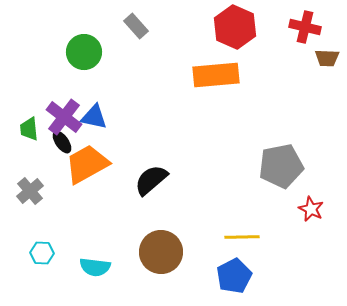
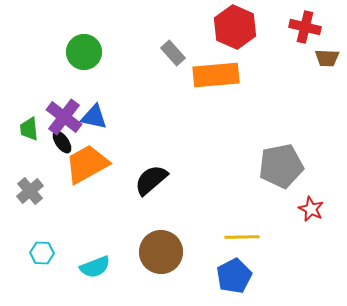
gray rectangle: moved 37 px right, 27 px down
cyan semicircle: rotated 28 degrees counterclockwise
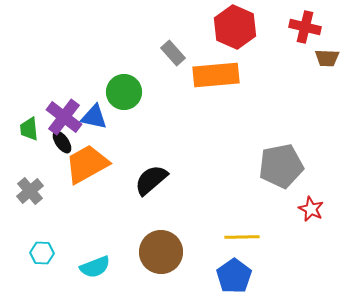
green circle: moved 40 px right, 40 px down
blue pentagon: rotated 8 degrees counterclockwise
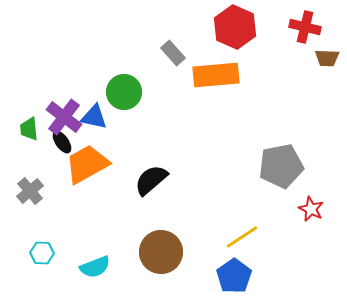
yellow line: rotated 32 degrees counterclockwise
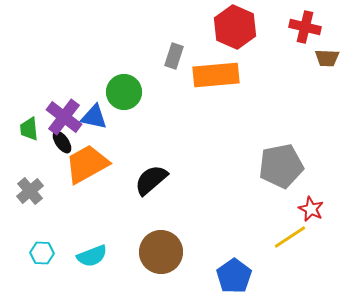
gray rectangle: moved 1 px right, 3 px down; rotated 60 degrees clockwise
yellow line: moved 48 px right
cyan semicircle: moved 3 px left, 11 px up
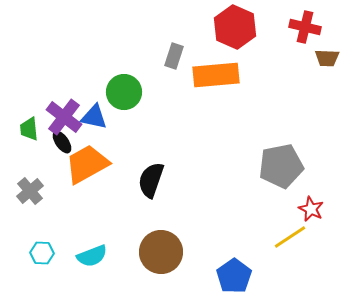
black semicircle: rotated 30 degrees counterclockwise
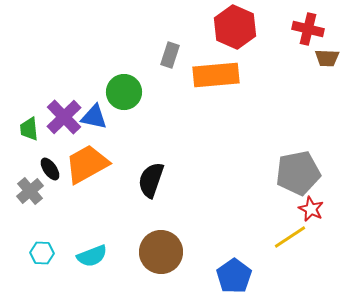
red cross: moved 3 px right, 2 px down
gray rectangle: moved 4 px left, 1 px up
purple cross: rotated 9 degrees clockwise
black ellipse: moved 12 px left, 27 px down
gray pentagon: moved 17 px right, 7 px down
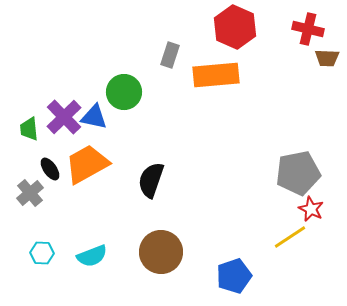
gray cross: moved 2 px down
blue pentagon: rotated 16 degrees clockwise
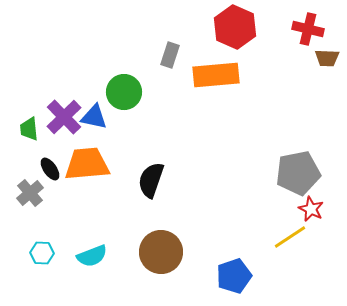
orange trapezoid: rotated 24 degrees clockwise
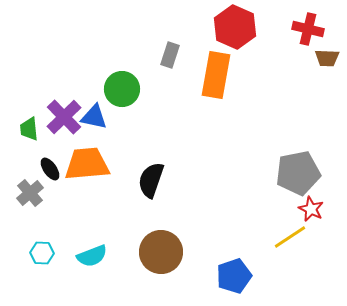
orange rectangle: rotated 75 degrees counterclockwise
green circle: moved 2 px left, 3 px up
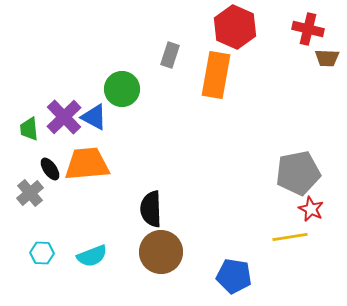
blue triangle: rotated 16 degrees clockwise
black semicircle: moved 29 px down; rotated 21 degrees counterclockwise
yellow line: rotated 24 degrees clockwise
blue pentagon: rotated 28 degrees clockwise
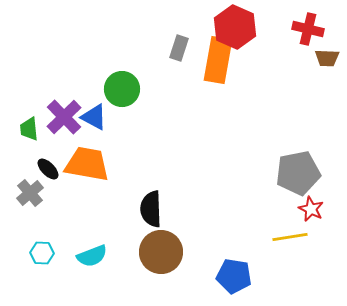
gray rectangle: moved 9 px right, 7 px up
orange rectangle: moved 2 px right, 15 px up
orange trapezoid: rotated 15 degrees clockwise
black ellipse: moved 2 px left; rotated 10 degrees counterclockwise
